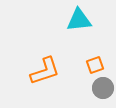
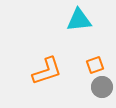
orange L-shape: moved 2 px right
gray circle: moved 1 px left, 1 px up
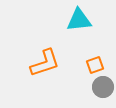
orange L-shape: moved 2 px left, 8 px up
gray circle: moved 1 px right
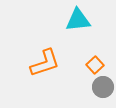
cyan triangle: moved 1 px left
orange square: rotated 24 degrees counterclockwise
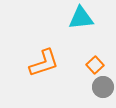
cyan triangle: moved 3 px right, 2 px up
orange L-shape: moved 1 px left
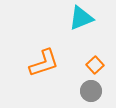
cyan triangle: rotated 16 degrees counterclockwise
gray circle: moved 12 px left, 4 px down
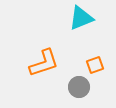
orange square: rotated 24 degrees clockwise
gray circle: moved 12 px left, 4 px up
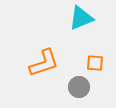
orange square: moved 2 px up; rotated 24 degrees clockwise
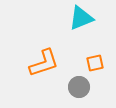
orange square: rotated 18 degrees counterclockwise
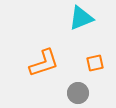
gray circle: moved 1 px left, 6 px down
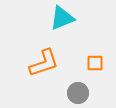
cyan triangle: moved 19 px left
orange square: rotated 12 degrees clockwise
